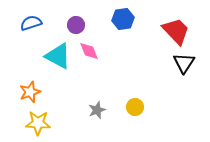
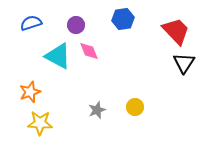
yellow star: moved 2 px right
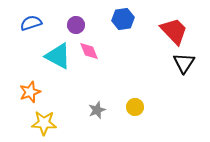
red trapezoid: moved 2 px left
yellow star: moved 4 px right
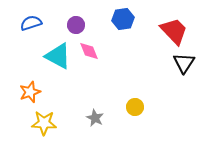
gray star: moved 2 px left, 8 px down; rotated 24 degrees counterclockwise
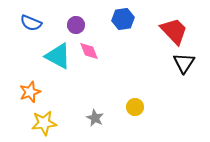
blue semicircle: rotated 140 degrees counterclockwise
yellow star: rotated 10 degrees counterclockwise
